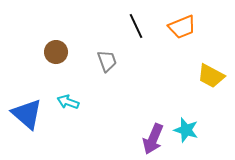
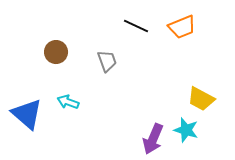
black line: rotated 40 degrees counterclockwise
yellow trapezoid: moved 10 px left, 23 px down
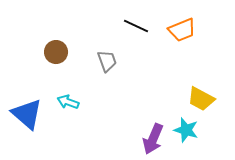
orange trapezoid: moved 3 px down
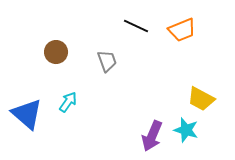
cyan arrow: rotated 105 degrees clockwise
purple arrow: moved 1 px left, 3 px up
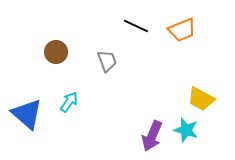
cyan arrow: moved 1 px right
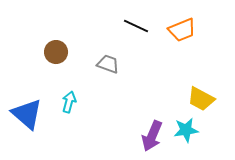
gray trapezoid: moved 1 px right, 3 px down; rotated 50 degrees counterclockwise
cyan arrow: rotated 20 degrees counterclockwise
cyan star: rotated 25 degrees counterclockwise
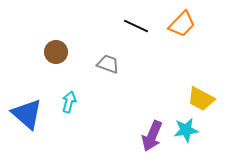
orange trapezoid: moved 6 px up; rotated 24 degrees counterclockwise
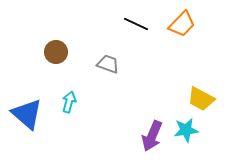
black line: moved 2 px up
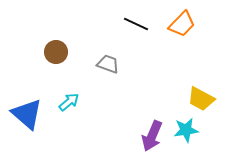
cyan arrow: rotated 35 degrees clockwise
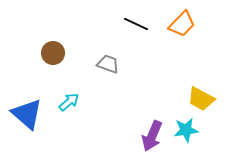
brown circle: moved 3 px left, 1 px down
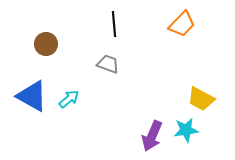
black line: moved 22 px left; rotated 60 degrees clockwise
brown circle: moved 7 px left, 9 px up
cyan arrow: moved 3 px up
blue triangle: moved 5 px right, 18 px up; rotated 12 degrees counterclockwise
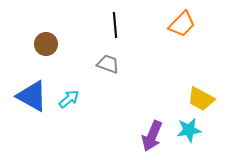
black line: moved 1 px right, 1 px down
cyan star: moved 3 px right
